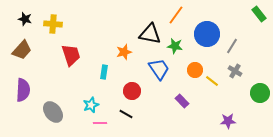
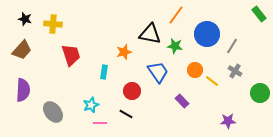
blue trapezoid: moved 1 px left, 3 px down
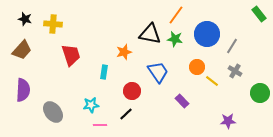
green star: moved 7 px up
orange circle: moved 2 px right, 3 px up
cyan star: rotated 14 degrees clockwise
black line: rotated 72 degrees counterclockwise
pink line: moved 2 px down
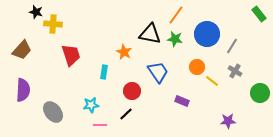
black star: moved 11 px right, 7 px up
orange star: rotated 28 degrees counterclockwise
purple rectangle: rotated 24 degrees counterclockwise
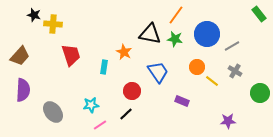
black star: moved 2 px left, 3 px down
gray line: rotated 28 degrees clockwise
brown trapezoid: moved 2 px left, 6 px down
cyan rectangle: moved 5 px up
pink line: rotated 32 degrees counterclockwise
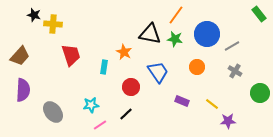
yellow line: moved 23 px down
red circle: moved 1 px left, 4 px up
